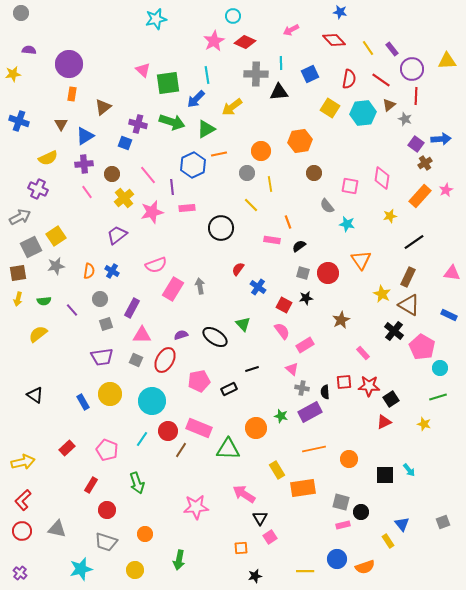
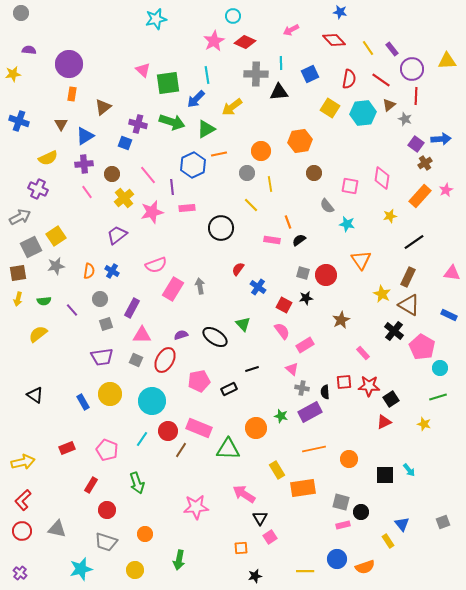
black semicircle at (299, 246): moved 6 px up
red circle at (328, 273): moved 2 px left, 2 px down
red rectangle at (67, 448): rotated 21 degrees clockwise
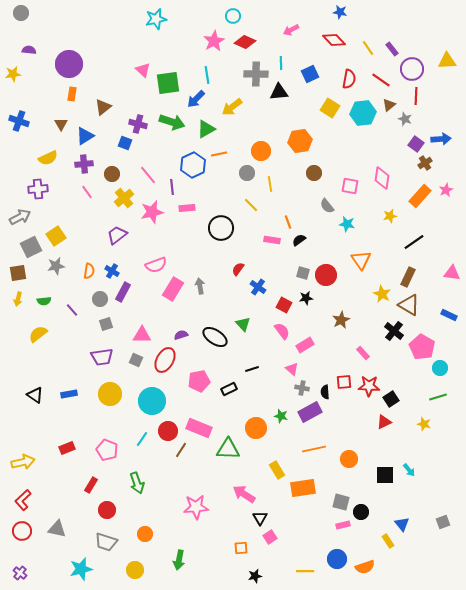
purple cross at (38, 189): rotated 30 degrees counterclockwise
purple rectangle at (132, 308): moved 9 px left, 16 px up
blue rectangle at (83, 402): moved 14 px left, 8 px up; rotated 70 degrees counterclockwise
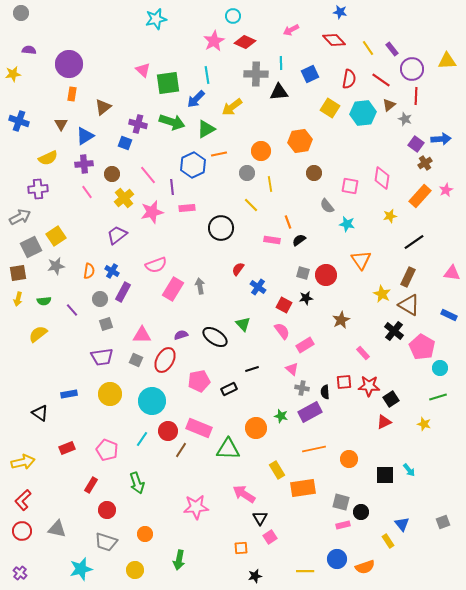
black triangle at (35, 395): moved 5 px right, 18 px down
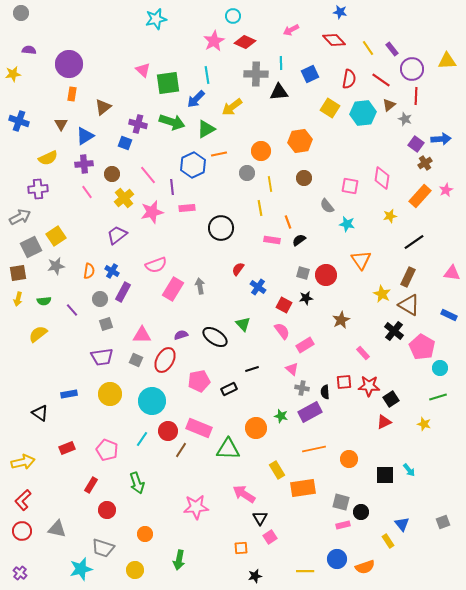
brown circle at (314, 173): moved 10 px left, 5 px down
yellow line at (251, 205): moved 9 px right, 3 px down; rotated 35 degrees clockwise
gray trapezoid at (106, 542): moved 3 px left, 6 px down
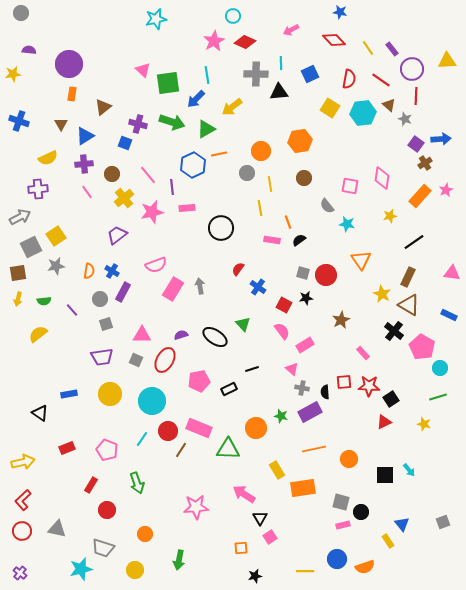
brown triangle at (389, 105): rotated 40 degrees counterclockwise
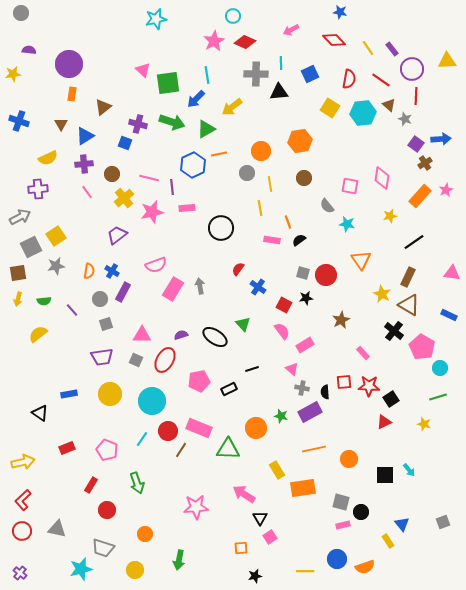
pink line at (148, 175): moved 1 px right, 3 px down; rotated 36 degrees counterclockwise
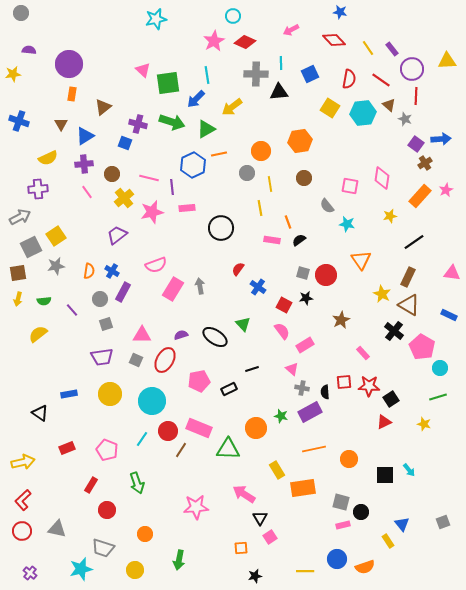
purple cross at (20, 573): moved 10 px right
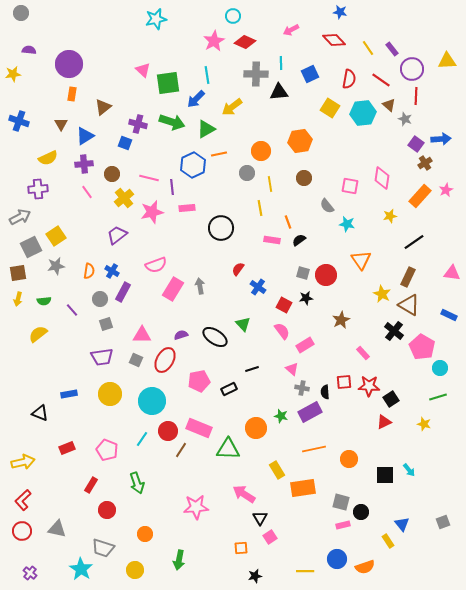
black triangle at (40, 413): rotated 12 degrees counterclockwise
cyan star at (81, 569): rotated 25 degrees counterclockwise
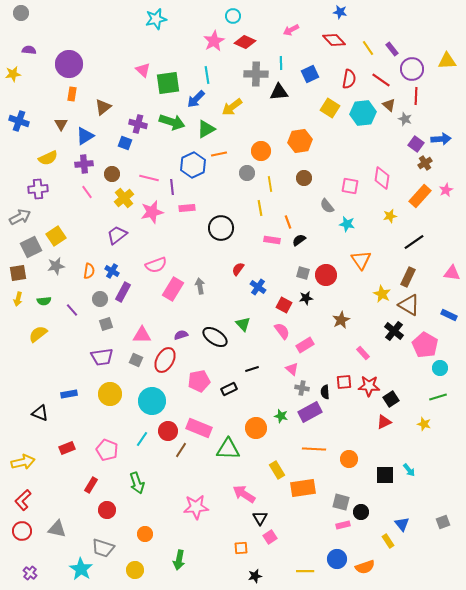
pink pentagon at (422, 347): moved 3 px right, 2 px up
orange line at (314, 449): rotated 15 degrees clockwise
